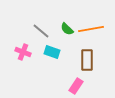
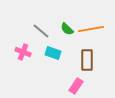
cyan rectangle: moved 1 px right, 1 px down
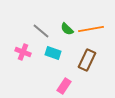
brown rectangle: rotated 25 degrees clockwise
pink rectangle: moved 12 px left
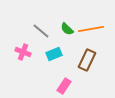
cyan rectangle: moved 1 px right, 1 px down; rotated 42 degrees counterclockwise
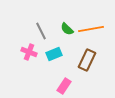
gray line: rotated 24 degrees clockwise
pink cross: moved 6 px right
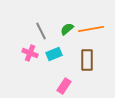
green semicircle: rotated 96 degrees clockwise
pink cross: moved 1 px right, 1 px down
brown rectangle: rotated 25 degrees counterclockwise
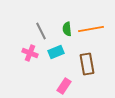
green semicircle: rotated 56 degrees counterclockwise
cyan rectangle: moved 2 px right, 2 px up
brown rectangle: moved 4 px down; rotated 10 degrees counterclockwise
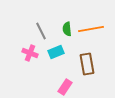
pink rectangle: moved 1 px right, 1 px down
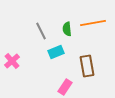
orange line: moved 2 px right, 6 px up
pink cross: moved 18 px left, 8 px down; rotated 28 degrees clockwise
brown rectangle: moved 2 px down
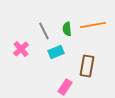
orange line: moved 2 px down
gray line: moved 3 px right
pink cross: moved 9 px right, 12 px up
brown rectangle: rotated 20 degrees clockwise
